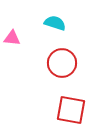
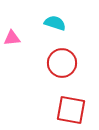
pink triangle: rotated 12 degrees counterclockwise
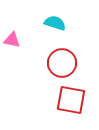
pink triangle: moved 2 px down; rotated 18 degrees clockwise
red square: moved 10 px up
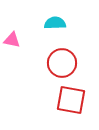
cyan semicircle: rotated 20 degrees counterclockwise
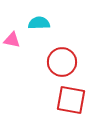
cyan semicircle: moved 16 px left
red circle: moved 1 px up
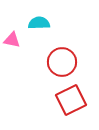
red square: rotated 36 degrees counterclockwise
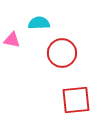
red circle: moved 9 px up
red square: moved 5 px right; rotated 20 degrees clockwise
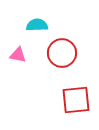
cyan semicircle: moved 2 px left, 2 px down
pink triangle: moved 6 px right, 15 px down
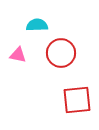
red circle: moved 1 px left
red square: moved 1 px right
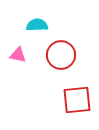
red circle: moved 2 px down
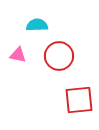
red circle: moved 2 px left, 1 px down
red square: moved 2 px right
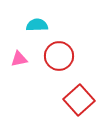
pink triangle: moved 1 px right, 4 px down; rotated 24 degrees counterclockwise
red square: rotated 36 degrees counterclockwise
